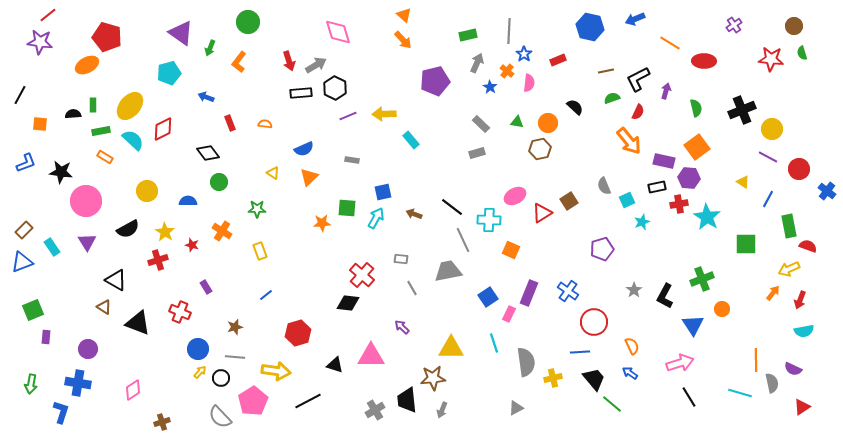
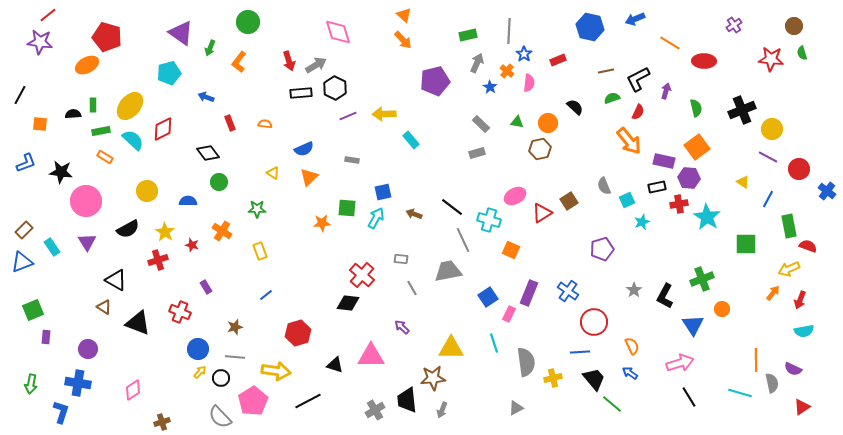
cyan cross at (489, 220): rotated 15 degrees clockwise
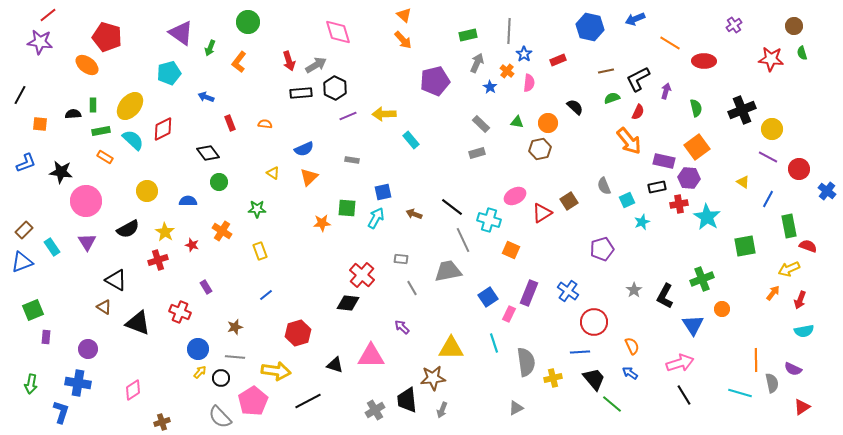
orange ellipse at (87, 65): rotated 65 degrees clockwise
green square at (746, 244): moved 1 px left, 2 px down; rotated 10 degrees counterclockwise
black line at (689, 397): moved 5 px left, 2 px up
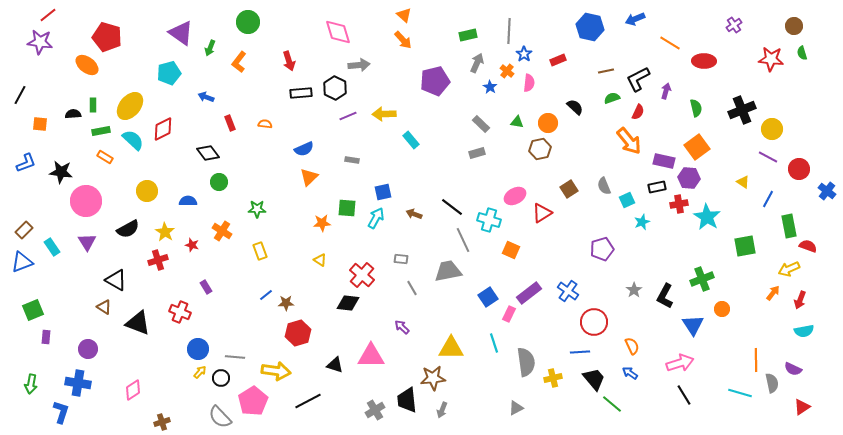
gray arrow at (316, 65): moved 43 px right; rotated 25 degrees clockwise
yellow triangle at (273, 173): moved 47 px right, 87 px down
brown square at (569, 201): moved 12 px up
purple rectangle at (529, 293): rotated 30 degrees clockwise
brown star at (235, 327): moved 51 px right, 24 px up; rotated 14 degrees clockwise
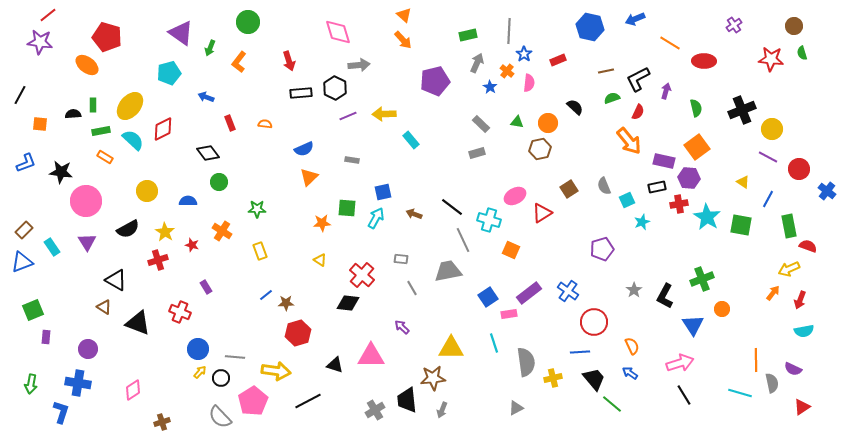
green square at (745, 246): moved 4 px left, 21 px up; rotated 20 degrees clockwise
pink rectangle at (509, 314): rotated 56 degrees clockwise
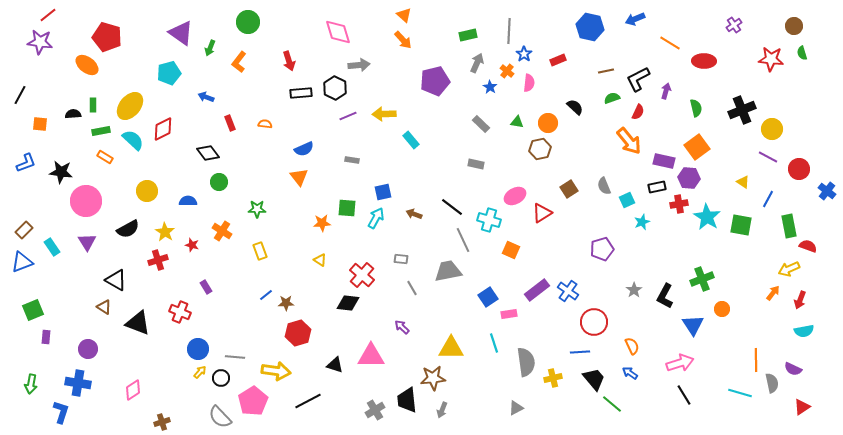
gray rectangle at (477, 153): moved 1 px left, 11 px down; rotated 28 degrees clockwise
orange triangle at (309, 177): moved 10 px left; rotated 24 degrees counterclockwise
purple rectangle at (529, 293): moved 8 px right, 3 px up
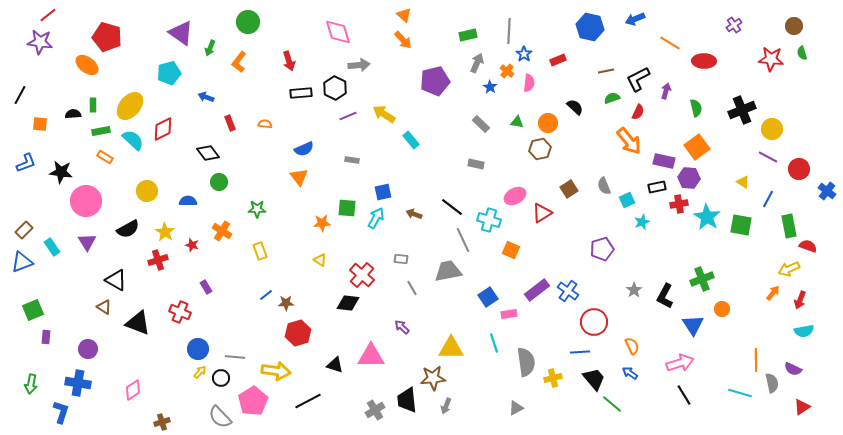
yellow arrow at (384, 114): rotated 35 degrees clockwise
gray arrow at (442, 410): moved 4 px right, 4 px up
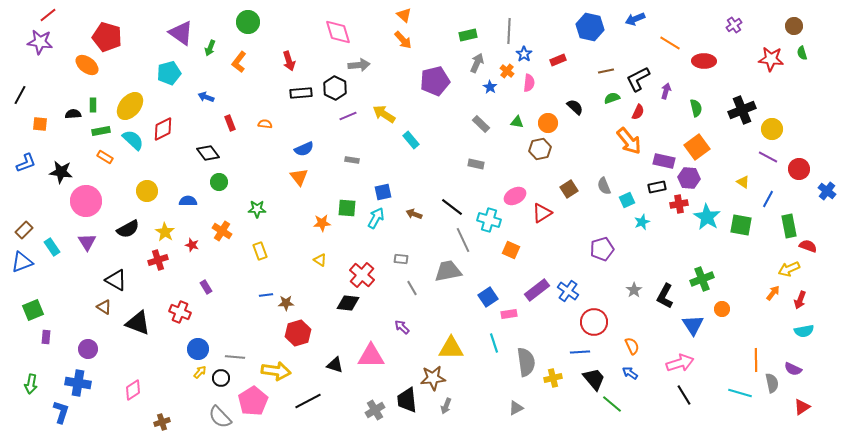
blue line at (266, 295): rotated 32 degrees clockwise
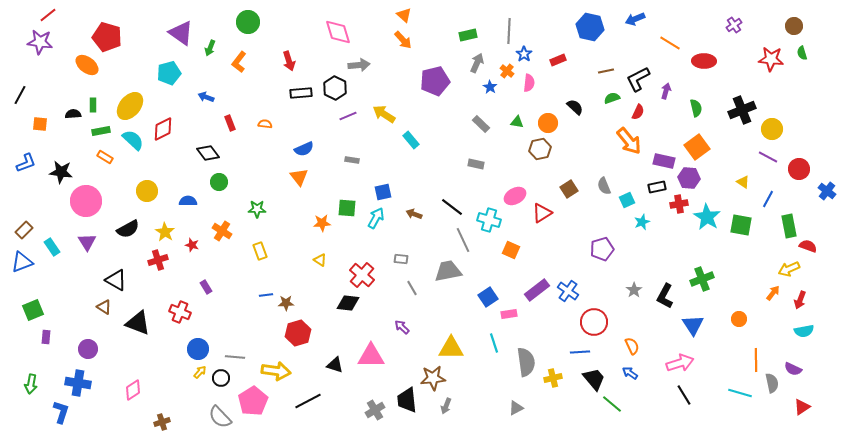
orange circle at (722, 309): moved 17 px right, 10 px down
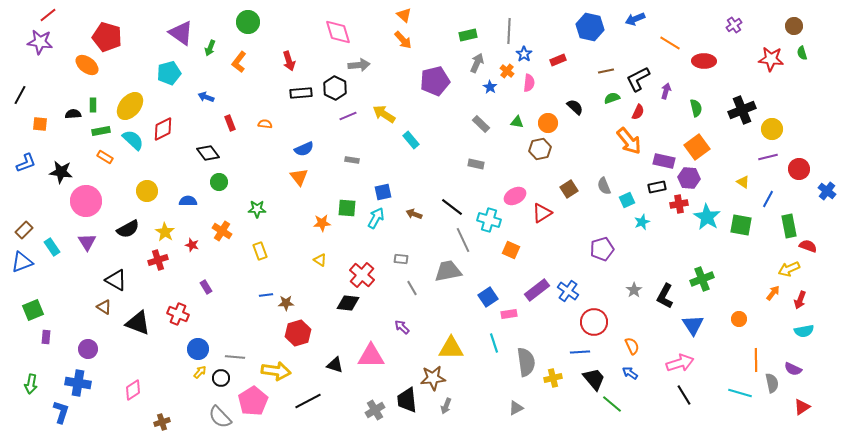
purple line at (768, 157): rotated 42 degrees counterclockwise
red cross at (180, 312): moved 2 px left, 2 px down
